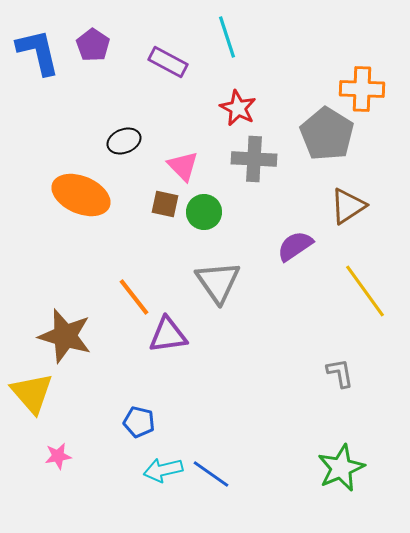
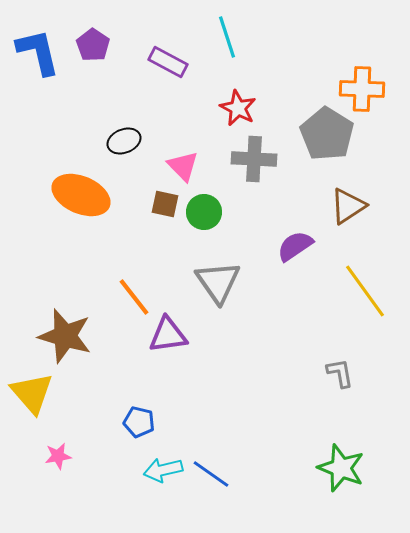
green star: rotated 27 degrees counterclockwise
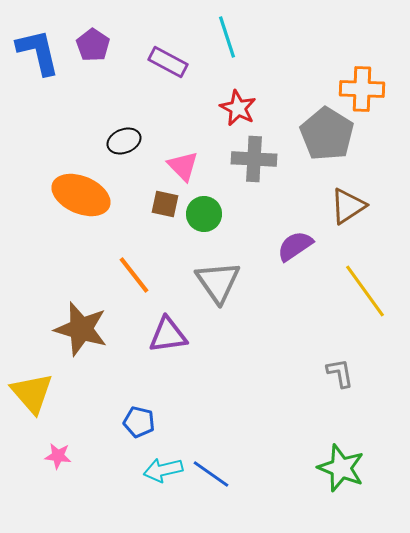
green circle: moved 2 px down
orange line: moved 22 px up
brown star: moved 16 px right, 7 px up
pink star: rotated 16 degrees clockwise
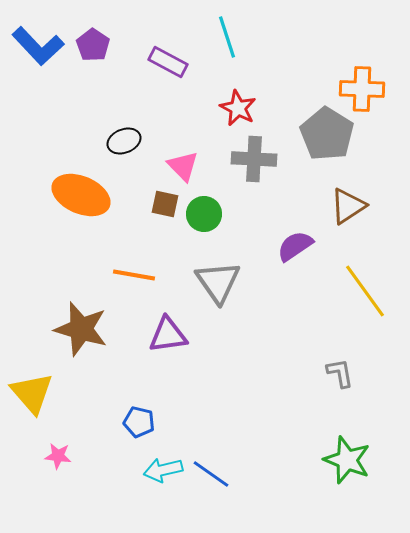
blue L-shape: moved 6 px up; rotated 150 degrees clockwise
orange line: rotated 42 degrees counterclockwise
green star: moved 6 px right, 8 px up
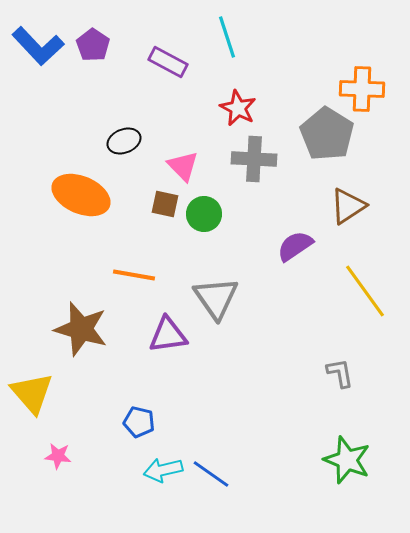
gray triangle: moved 2 px left, 16 px down
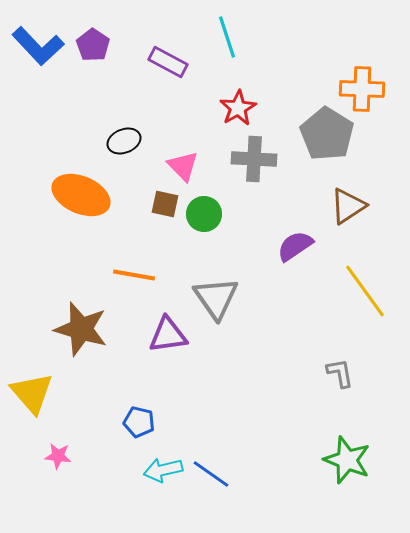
red star: rotated 15 degrees clockwise
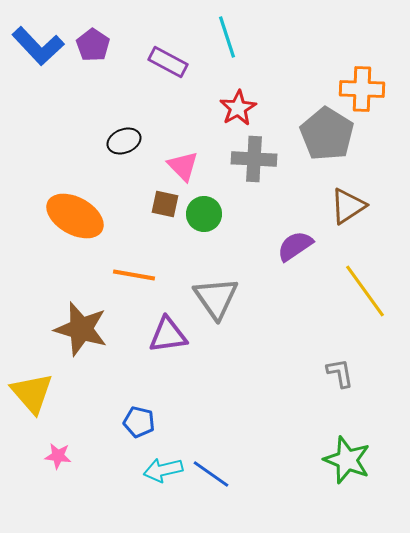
orange ellipse: moved 6 px left, 21 px down; rotated 6 degrees clockwise
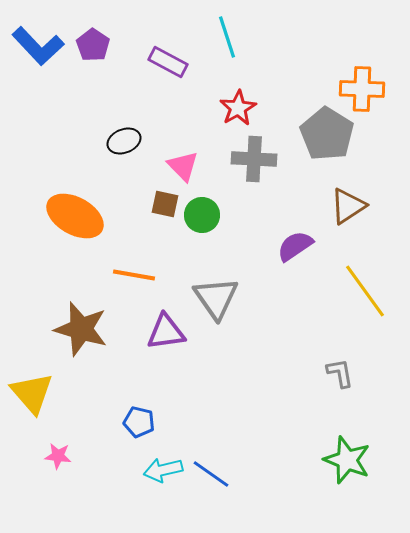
green circle: moved 2 px left, 1 px down
purple triangle: moved 2 px left, 3 px up
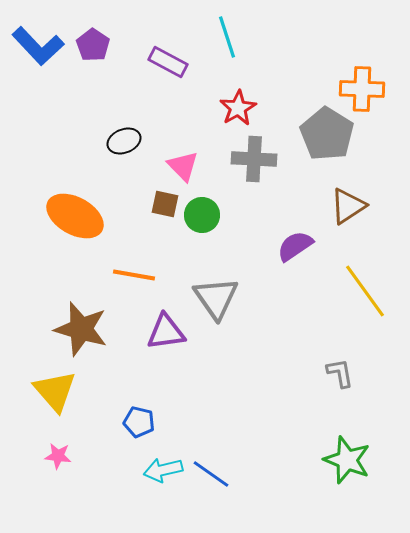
yellow triangle: moved 23 px right, 2 px up
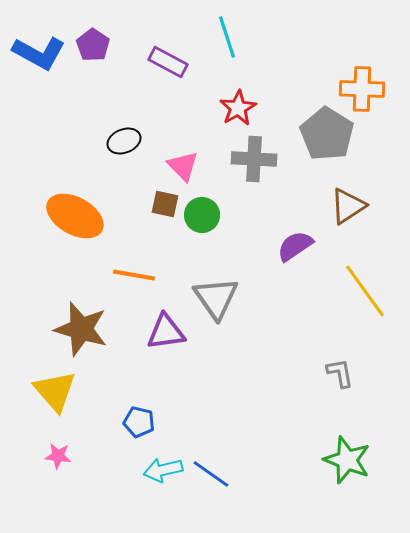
blue L-shape: moved 1 px right, 7 px down; rotated 18 degrees counterclockwise
